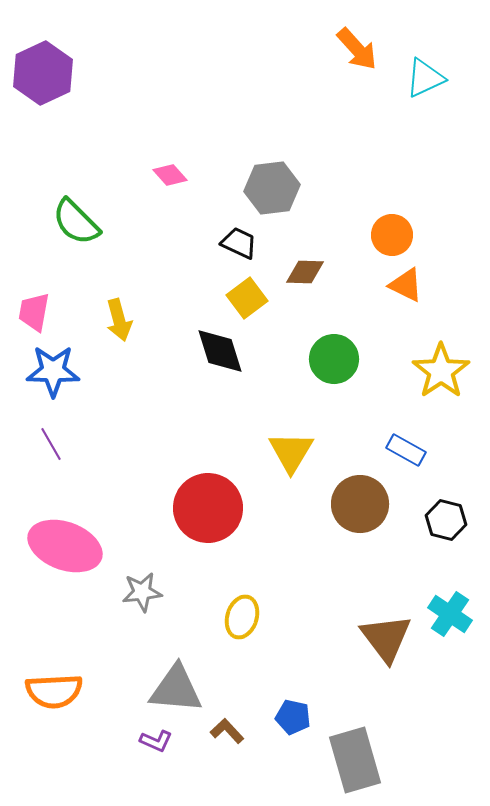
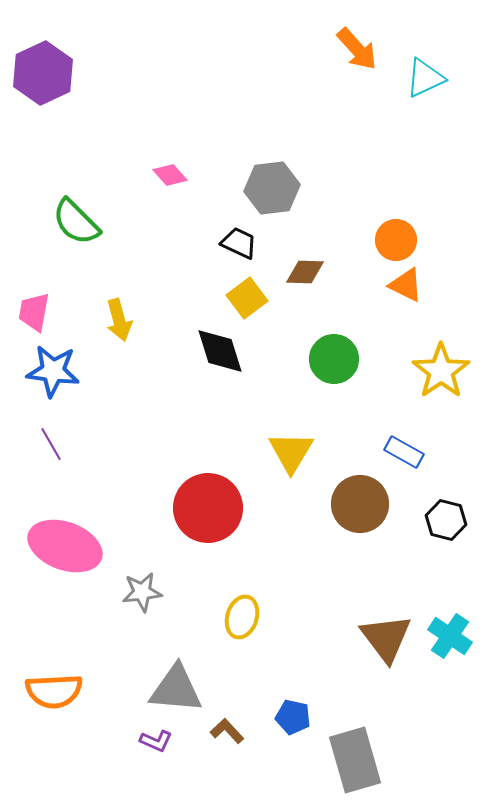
orange circle: moved 4 px right, 5 px down
blue star: rotated 6 degrees clockwise
blue rectangle: moved 2 px left, 2 px down
cyan cross: moved 22 px down
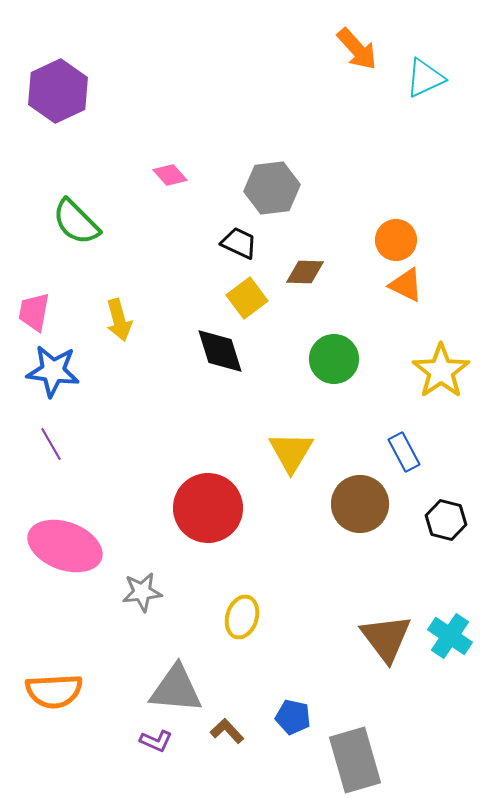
purple hexagon: moved 15 px right, 18 px down
blue rectangle: rotated 33 degrees clockwise
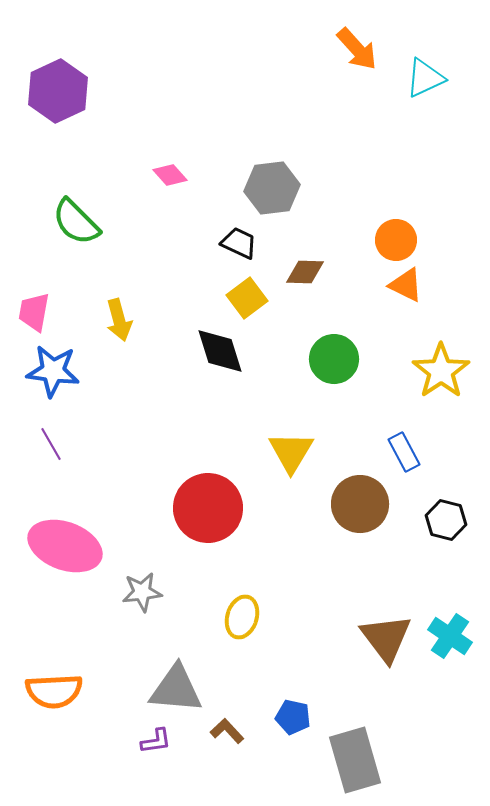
purple L-shape: rotated 32 degrees counterclockwise
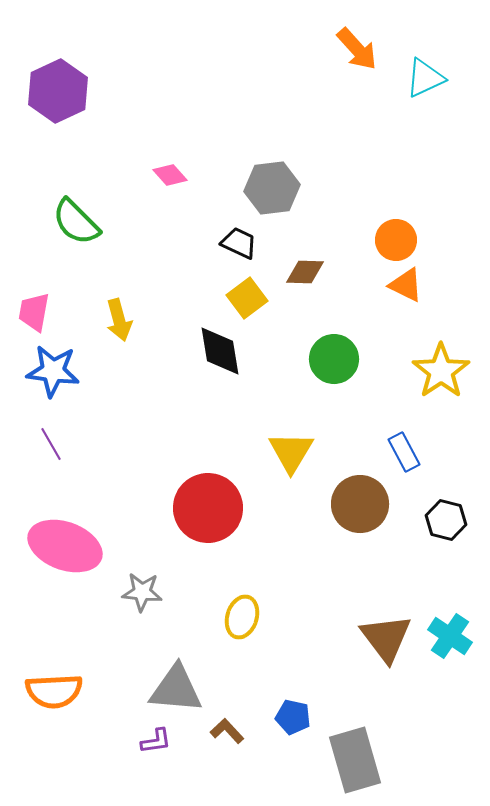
black diamond: rotated 8 degrees clockwise
gray star: rotated 12 degrees clockwise
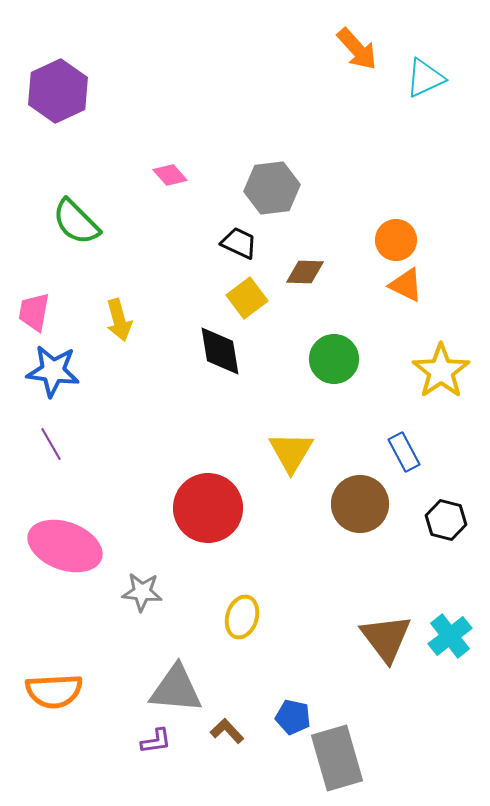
cyan cross: rotated 18 degrees clockwise
gray rectangle: moved 18 px left, 2 px up
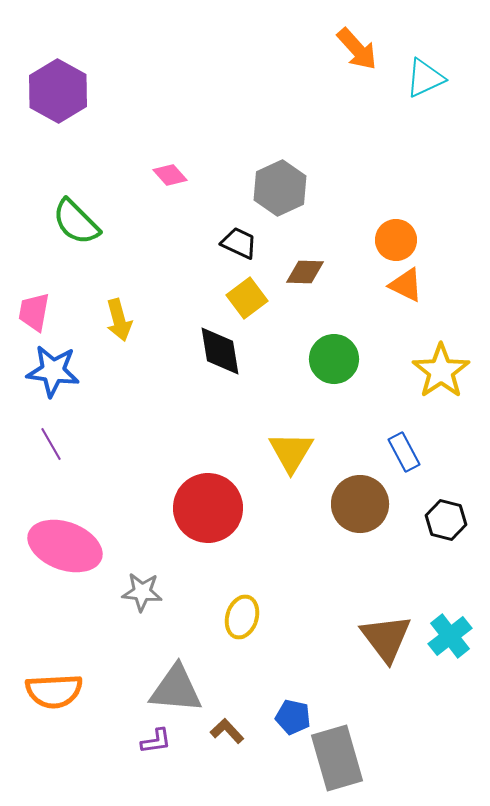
purple hexagon: rotated 6 degrees counterclockwise
gray hexagon: moved 8 px right; rotated 18 degrees counterclockwise
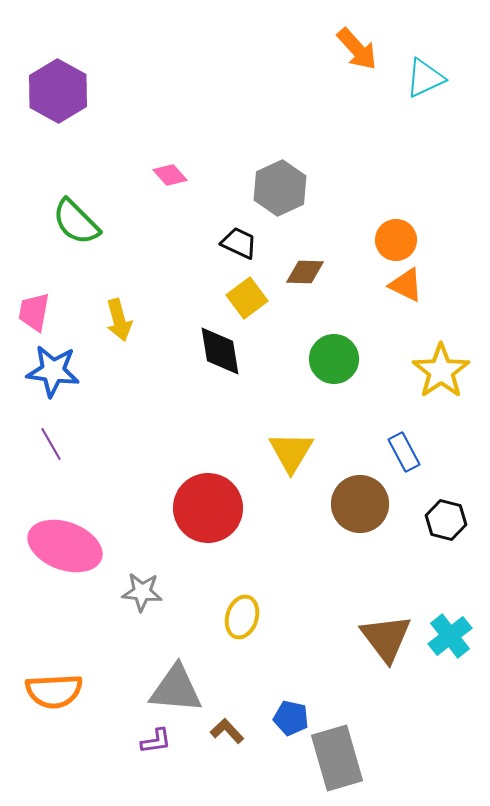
blue pentagon: moved 2 px left, 1 px down
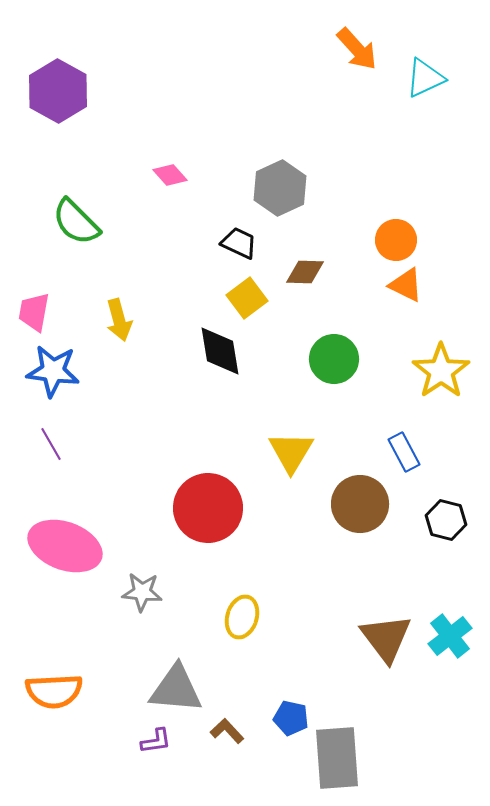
gray rectangle: rotated 12 degrees clockwise
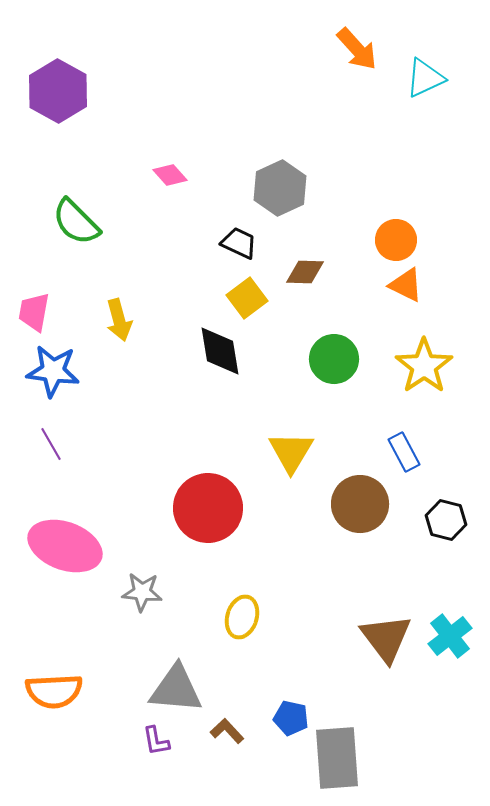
yellow star: moved 17 px left, 5 px up
purple L-shape: rotated 88 degrees clockwise
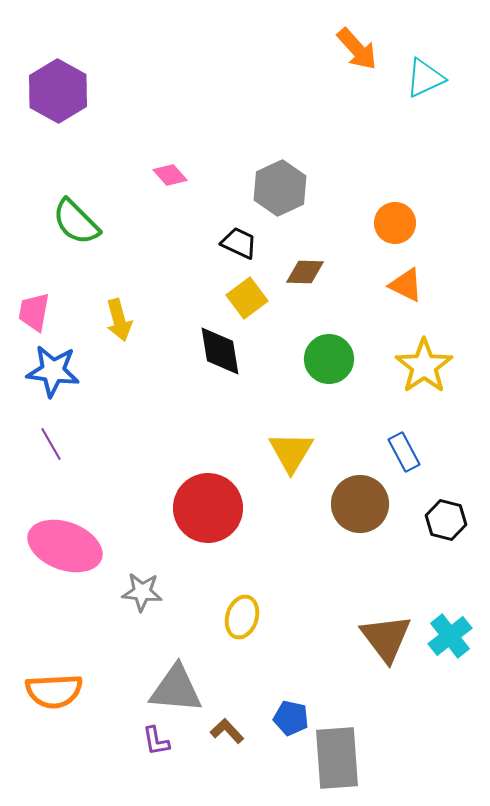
orange circle: moved 1 px left, 17 px up
green circle: moved 5 px left
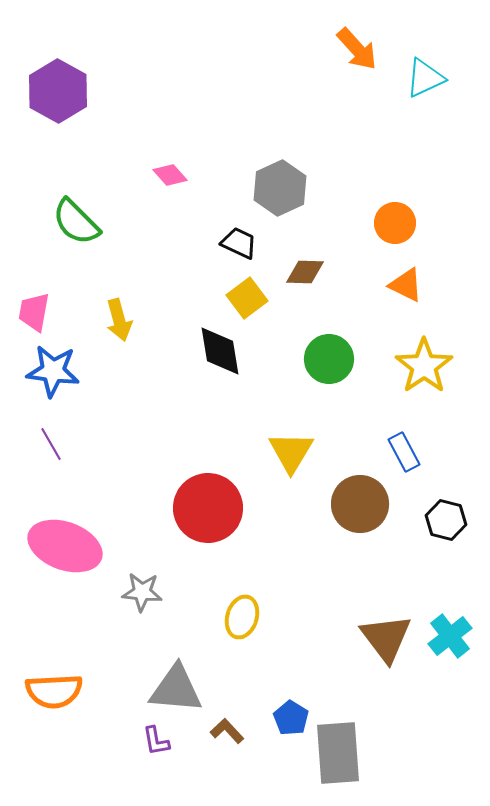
blue pentagon: rotated 20 degrees clockwise
gray rectangle: moved 1 px right, 5 px up
